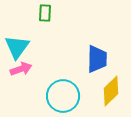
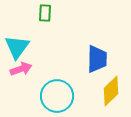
cyan circle: moved 6 px left
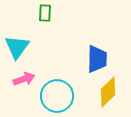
pink arrow: moved 3 px right, 10 px down
yellow diamond: moved 3 px left, 1 px down
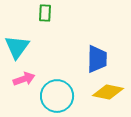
yellow diamond: rotated 56 degrees clockwise
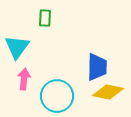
green rectangle: moved 5 px down
blue trapezoid: moved 8 px down
pink arrow: rotated 65 degrees counterclockwise
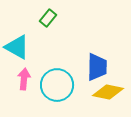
green rectangle: moved 3 px right; rotated 36 degrees clockwise
cyan triangle: rotated 36 degrees counterclockwise
cyan circle: moved 11 px up
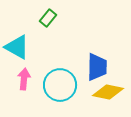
cyan circle: moved 3 px right
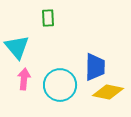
green rectangle: rotated 42 degrees counterclockwise
cyan triangle: rotated 20 degrees clockwise
blue trapezoid: moved 2 px left
